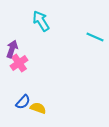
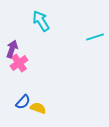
cyan line: rotated 42 degrees counterclockwise
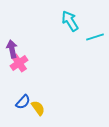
cyan arrow: moved 29 px right
purple arrow: rotated 30 degrees counterclockwise
yellow semicircle: rotated 35 degrees clockwise
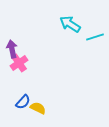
cyan arrow: moved 3 px down; rotated 25 degrees counterclockwise
yellow semicircle: rotated 28 degrees counterclockwise
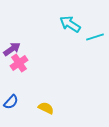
purple arrow: rotated 66 degrees clockwise
blue semicircle: moved 12 px left
yellow semicircle: moved 8 px right
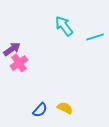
cyan arrow: moved 6 px left, 2 px down; rotated 20 degrees clockwise
blue semicircle: moved 29 px right, 8 px down
yellow semicircle: moved 19 px right
